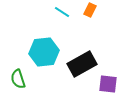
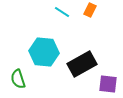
cyan hexagon: rotated 12 degrees clockwise
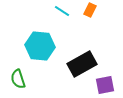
cyan line: moved 1 px up
cyan hexagon: moved 4 px left, 6 px up
purple square: moved 3 px left, 1 px down; rotated 18 degrees counterclockwise
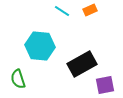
orange rectangle: rotated 40 degrees clockwise
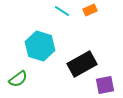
cyan hexagon: rotated 12 degrees clockwise
green semicircle: rotated 108 degrees counterclockwise
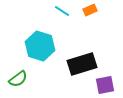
black rectangle: rotated 12 degrees clockwise
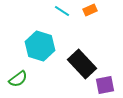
black rectangle: rotated 64 degrees clockwise
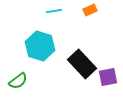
cyan line: moved 8 px left; rotated 42 degrees counterclockwise
green semicircle: moved 2 px down
purple square: moved 3 px right, 8 px up
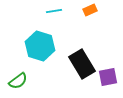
black rectangle: rotated 12 degrees clockwise
